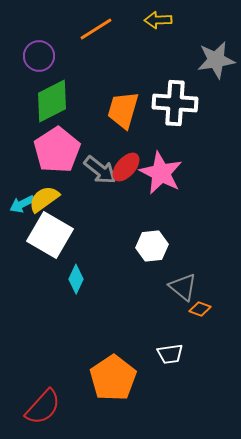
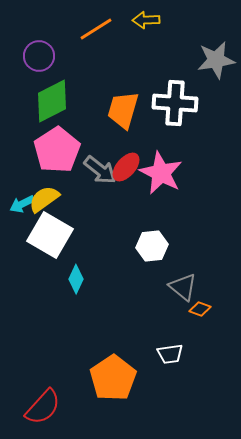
yellow arrow: moved 12 px left
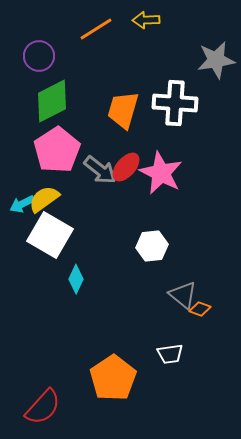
gray triangle: moved 8 px down
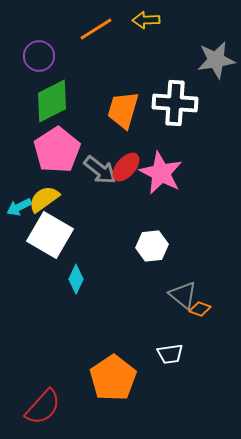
cyan arrow: moved 3 px left, 3 px down
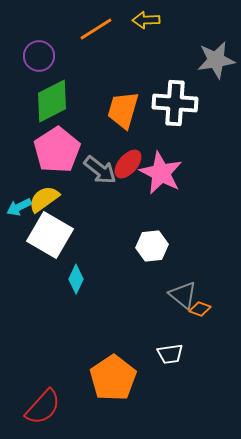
red ellipse: moved 2 px right, 3 px up
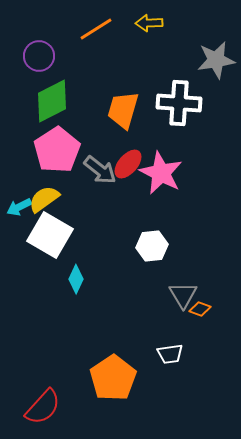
yellow arrow: moved 3 px right, 3 px down
white cross: moved 4 px right
gray triangle: rotated 20 degrees clockwise
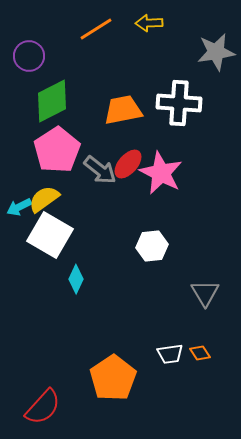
purple circle: moved 10 px left
gray star: moved 8 px up
orange trapezoid: rotated 63 degrees clockwise
gray triangle: moved 22 px right, 2 px up
orange diamond: moved 44 px down; rotated 35 degrees clockwise
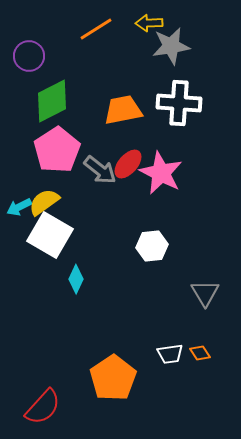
gray star: moved 45 px left, 6 px up
yellow semicircle: moved 3 px down
